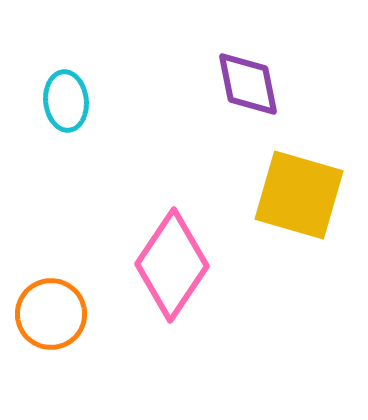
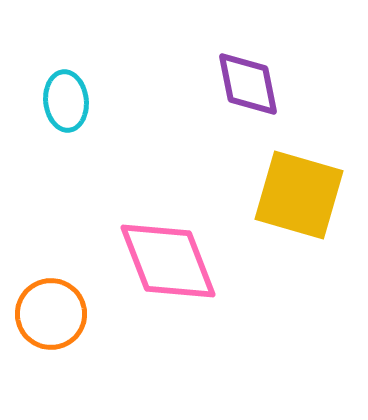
pink diamond: moved 4 px left, 4 px up; rotated 55 degrees counterclockwise
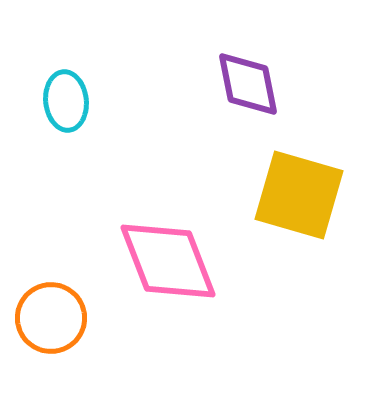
orange circle: moved 4 px down
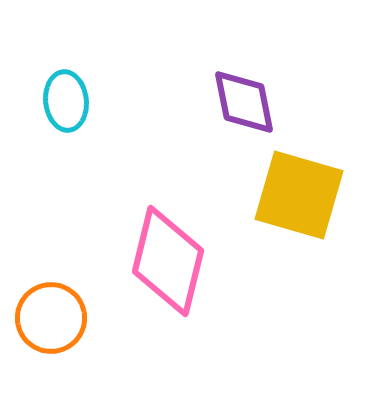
purple diamond: moved 4 px left, 18 px down
pink diamond: rotated 35 degrees clockwise
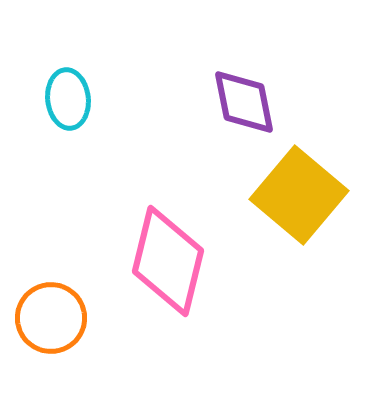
cyan ellipse: moved 2 px right, 2 px up
yellow square: rotated 24 degrees clockwise
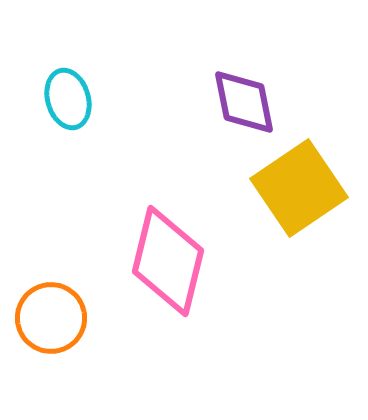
cyan ellipse: rotated 10 degrees counterclockwise
yellow square: moved 7 px up; rotated 16 degrees clockwise
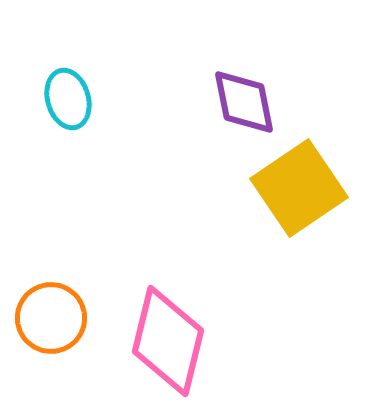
pink diamond: moved 80 px down
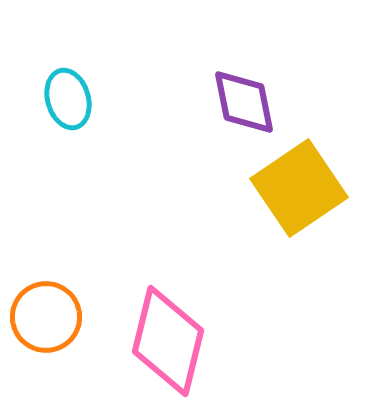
orange circle: moved 5 px left, 1 px up
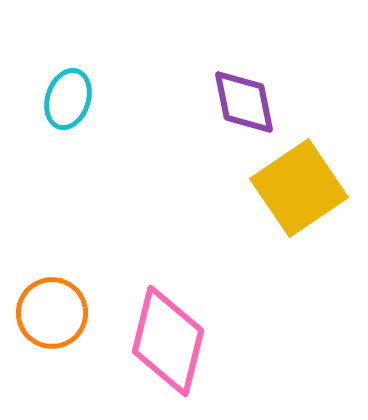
cyan ellipse: rotated 34 degrees clockwise
orange circle: moved 6 px right, 4 px up
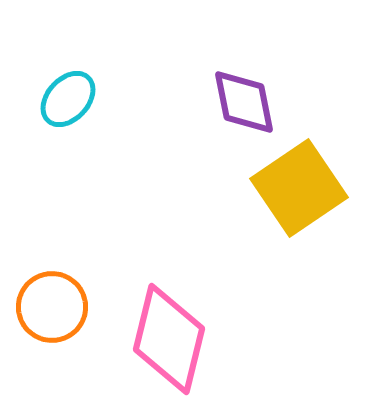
cyan ellipse: rotated 24 degrees clockwise
orange circle: moved 6 px up
pink diamond: moved 1 px right, 2 px up
